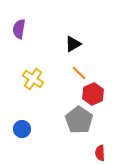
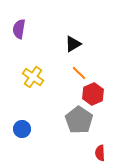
yellow cross: moved 2 px up
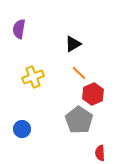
yellow cross: rotated 35 degrees clockwise
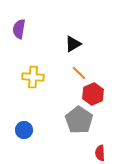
yellow cross: rotated 25 degrees clockwise
blue circle: moved 2 px right, 1 px down
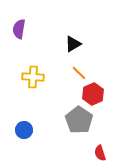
red semicircle: rotated 14 degrees counterclockwise
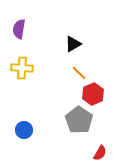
yellow cross: moved 11 px left, 9 px up
red semicircle: rotated 133 degrees counterclockwise
